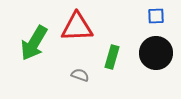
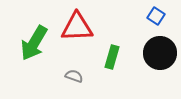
blue square: rotated 36 degrees clockwise
black circle: moved 4 px right
gray semicircle: moved 6 px left, 1 px down
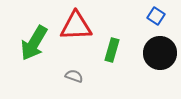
red triangle: moved 1 px left, 1 px up
green rectangle: moved 7 px up
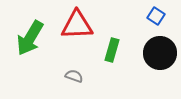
red triangle: moved 1 px right, 1 px up
green arrow: moved 4 px left, 5 px up
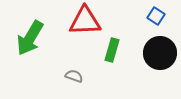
red triangle: moved 8 px right, 4 px up
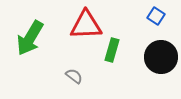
red triangle: moved 1 px right, 4 px down
black circle: moved 1 px right, 4 px down
gray semicircle: rotated 18 degrees clockwise
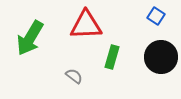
green rectangle: moved 7 px down
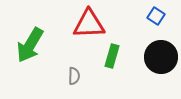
red triangle: moved 3 px right, 1 px up
green arrow: moved 7 px down
green rectangle: moved 1 px up
gray semicircle: rotated 54 degrees clockwise
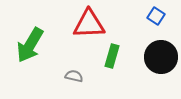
gray semicircle: rotated 78 degrees counterclockwise
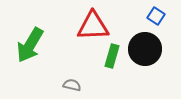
red triangle: moved 4 px right, 2 px down
black circle: moved 16 px left, 8 px up
gray semicircle: moved 2 px left, 9 px down
